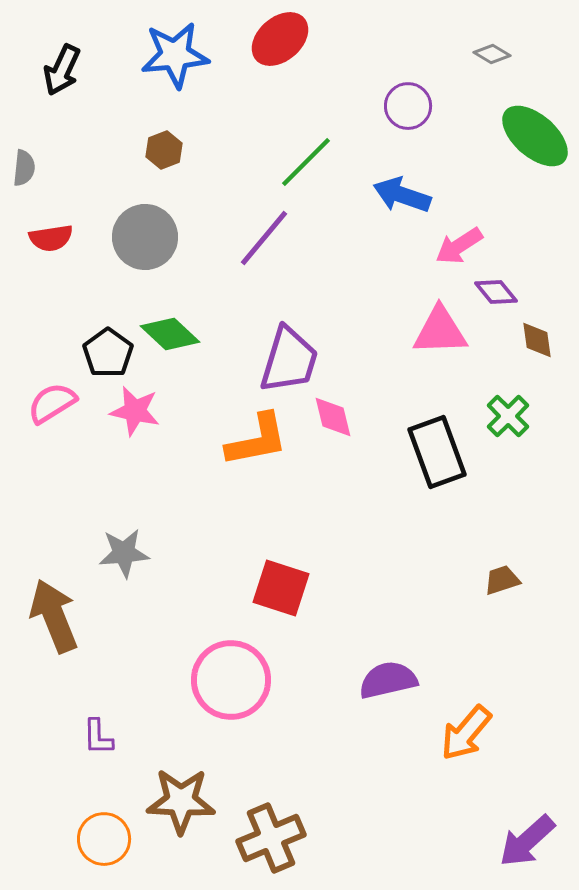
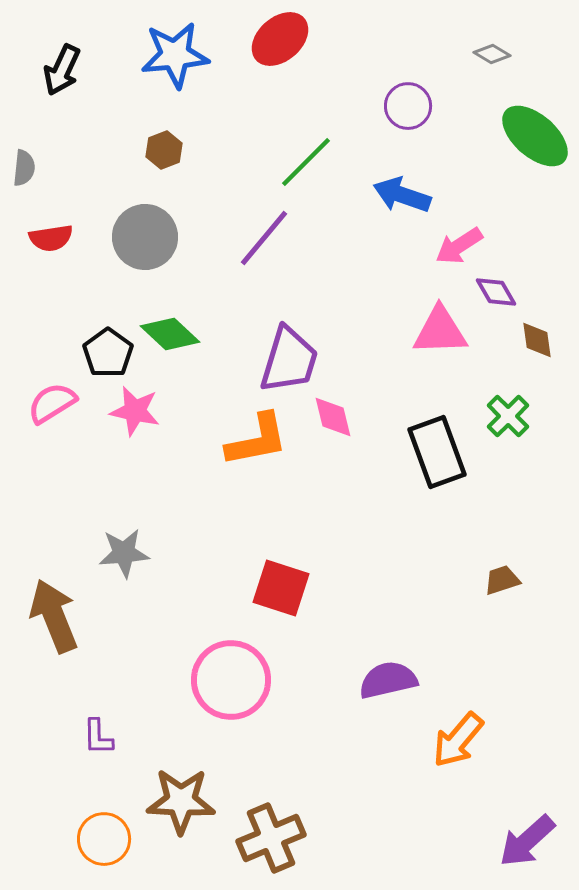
purple diamond: rotated 9 degrees clockwise
orange arrow: moved 8 px left, 7 px down
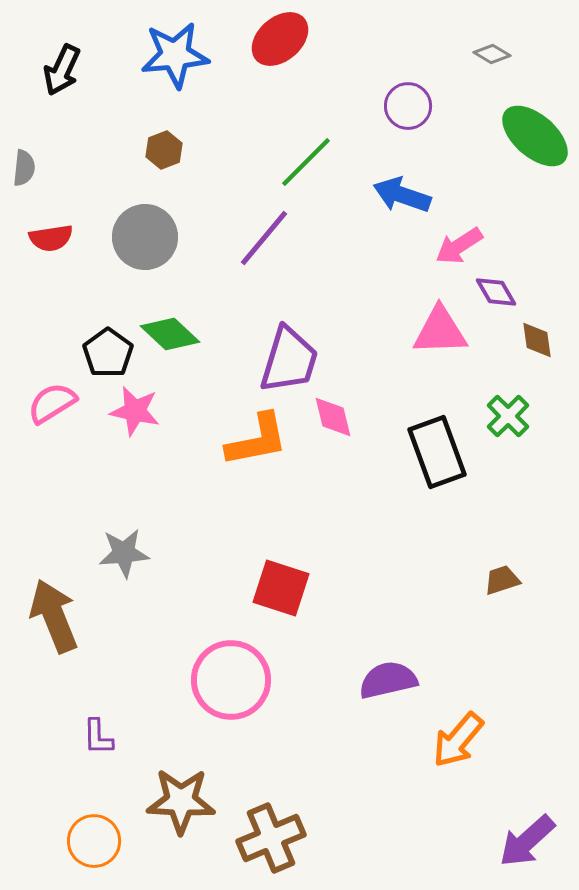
orange circle: moved 10 px left, 2 px down
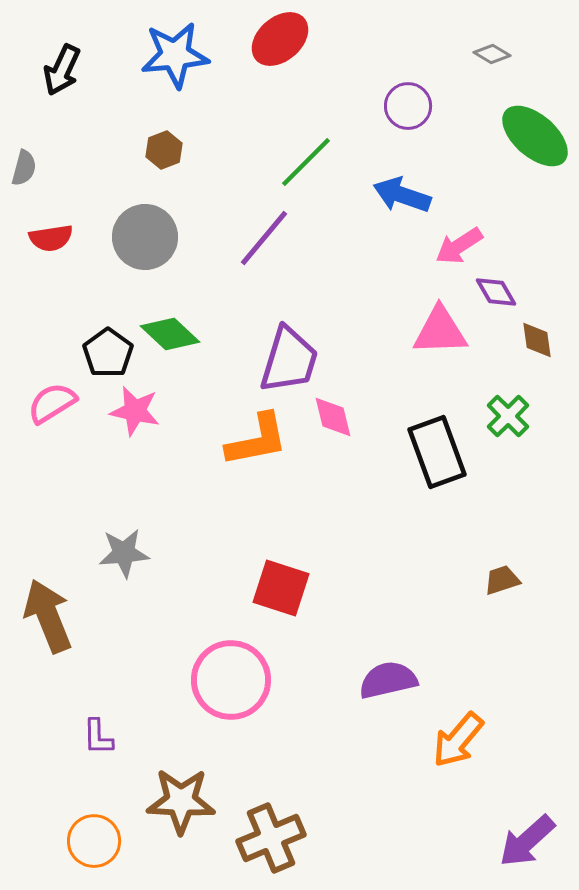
gray semicircle: rotated 9 degrees clockwise
brown arrow: moved 6 px left
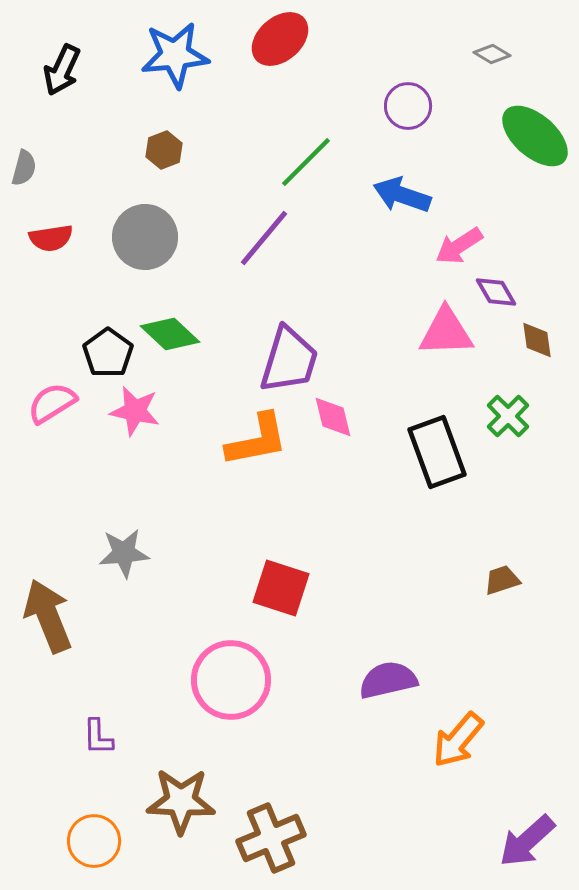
pink triangle: moved 6 px right, 1 px down
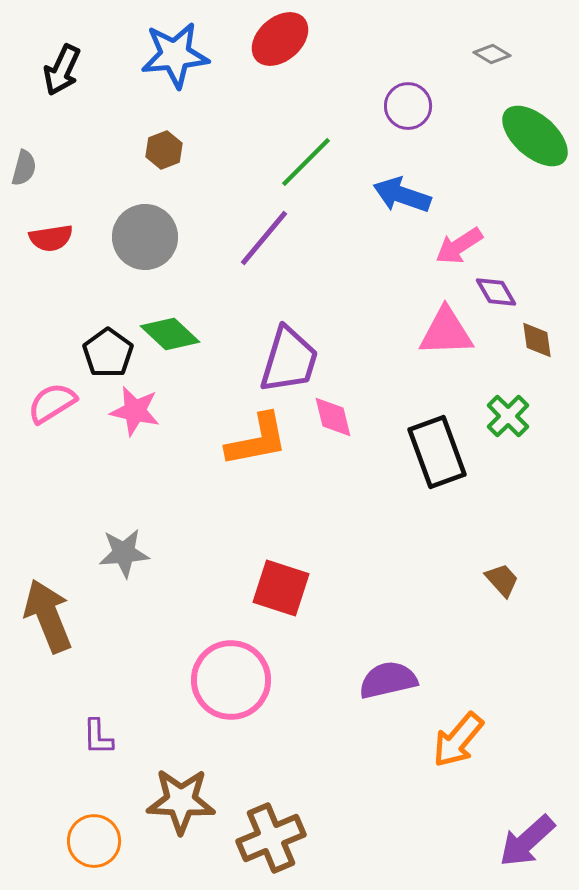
brown trapezoid: rotated 66 degrees clockwise
